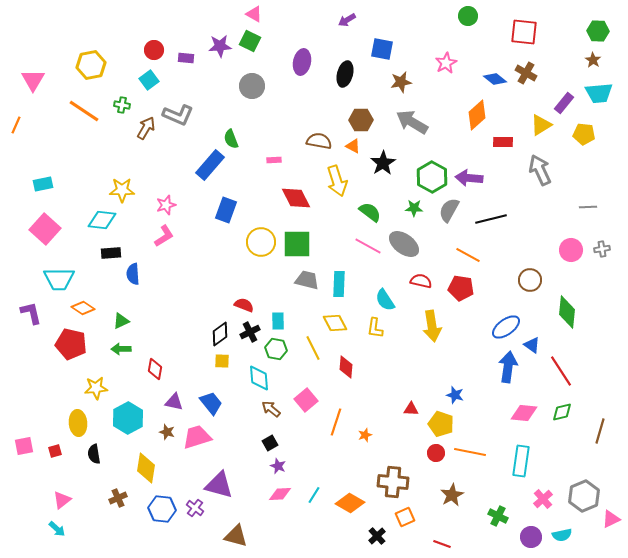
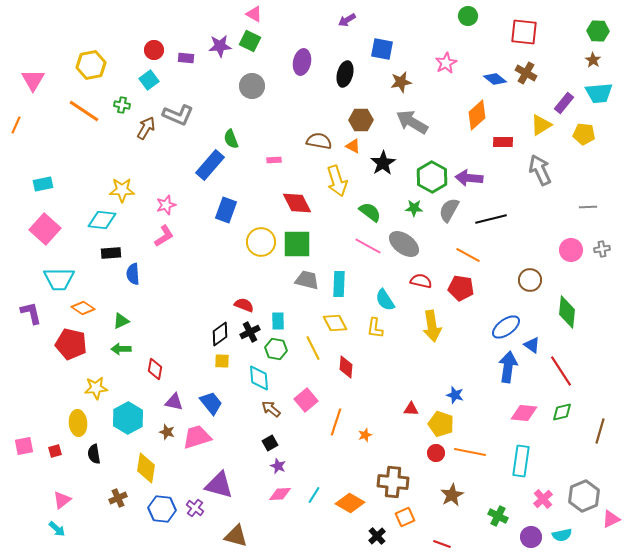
red diamond at (296, 198): moved 1 px right, 5 px down
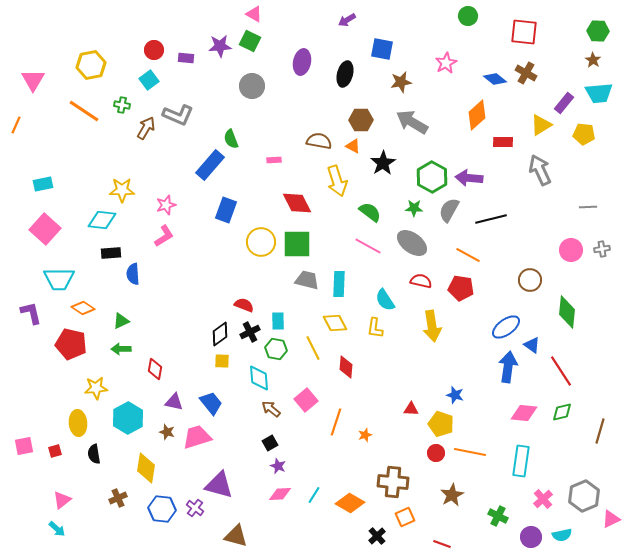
gray ellipse at (404, 244): moved 8 px right, 1 px up
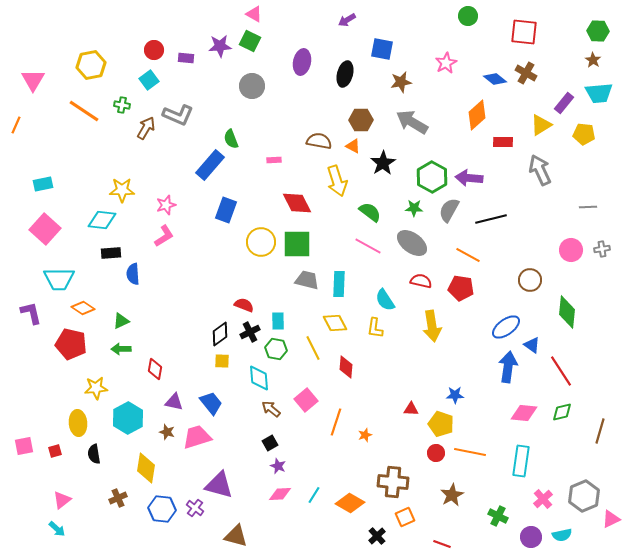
blue star at (455, 395): rotated 18 degrees counterclockwise
